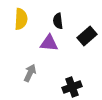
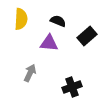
black semicircle: rotated 119 degrees clockwise
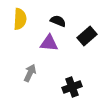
yellow semicircle: moved 1 px left
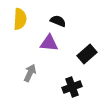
black rectangle: moved 18 px down
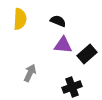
purple triangle: moved 14 px right, 2 px down
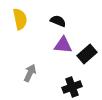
yellow semicircle: rotated 15 degrees counterclockwise
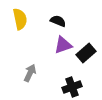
purple triangle: rotated 24 degrees counterclockwise
black rectangle: moved 1 px left, 1 px up
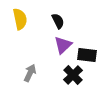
black semicircle: rotated 42 degrees clockwise
purple triangle: rotated 24 degrees counterclockwise
black rectangle: moved 1 px right, 2 px down; rotated 48 degrees clockwise
black cross: moved 1 px right, 12 px up; rotated 24 degrees counterclockwise
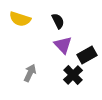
yellow semicircle: rotated 120 degrees clockwise
purple triangle: rotated 30 degrees counterclockwise
black rectangle: rotated 36 degrees counterclockwise
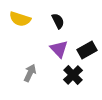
purple triangle: moved 4 px left, 4 px down
black rectangle: moved 5 px up
